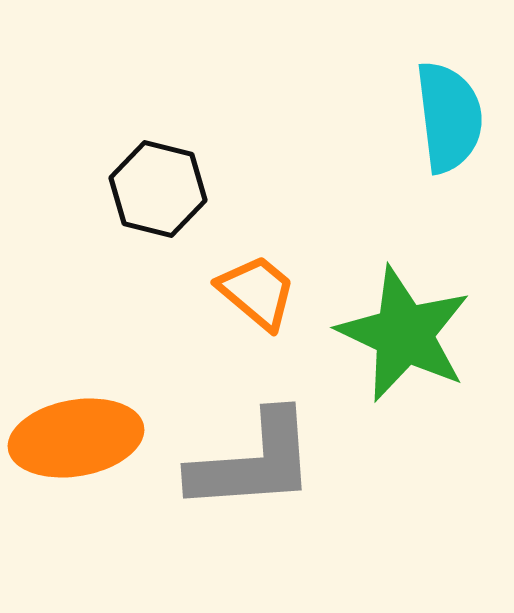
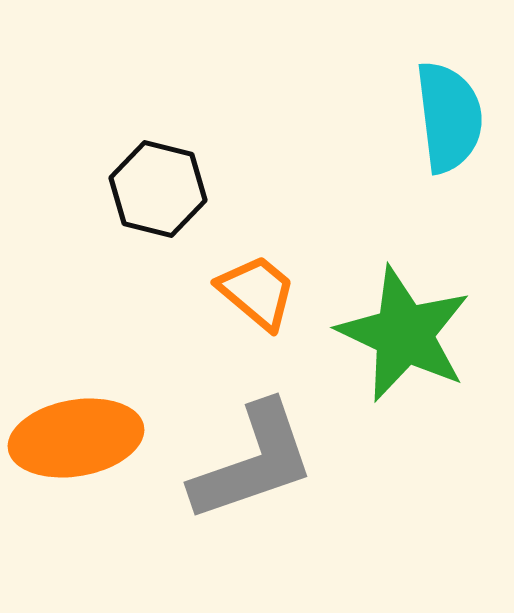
gray L-shape: rotated 15 degrees counterclockwise
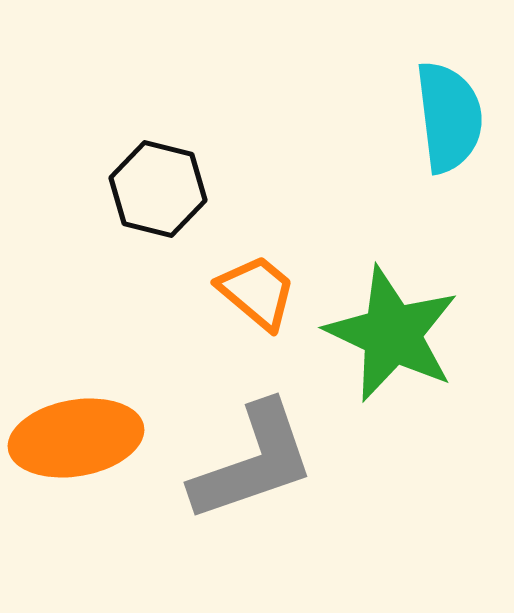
green star: moved 12 px left
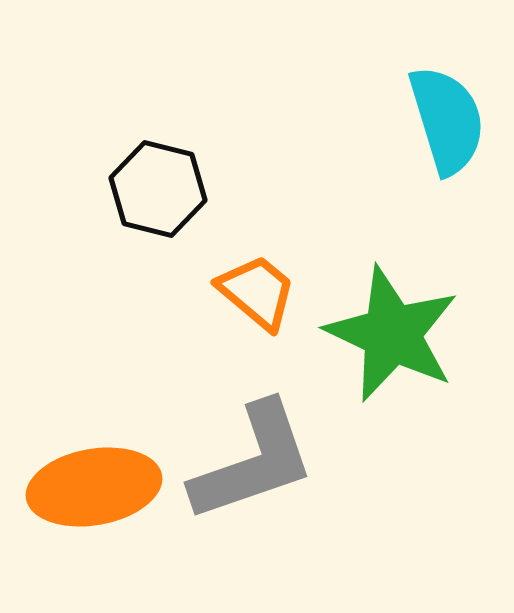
cyan semicircle: moved 2 px left, 3 px down; rotated 10 degrees counterclockwise
orange ellipse: moved 18 px right, 49 px down
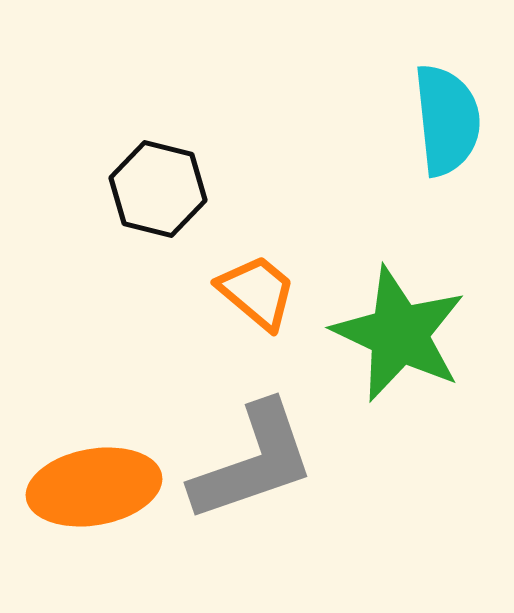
cyan semicircle: rotated 11 degrees clockwise
green star: moved 7 px right
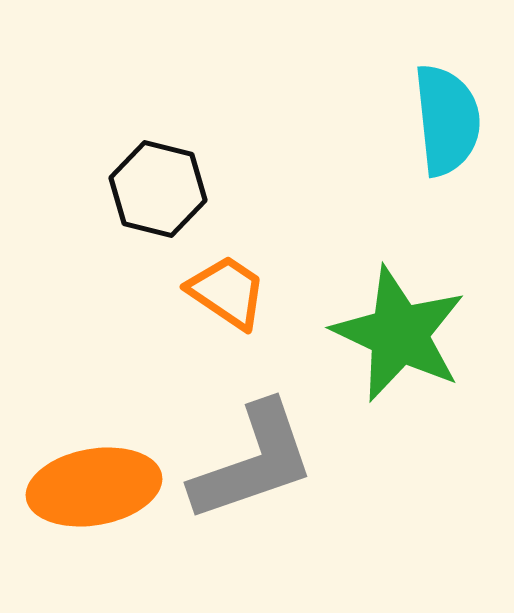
orange trapezoid: moved 30 px left; rotated 6 degrees counterclockwise
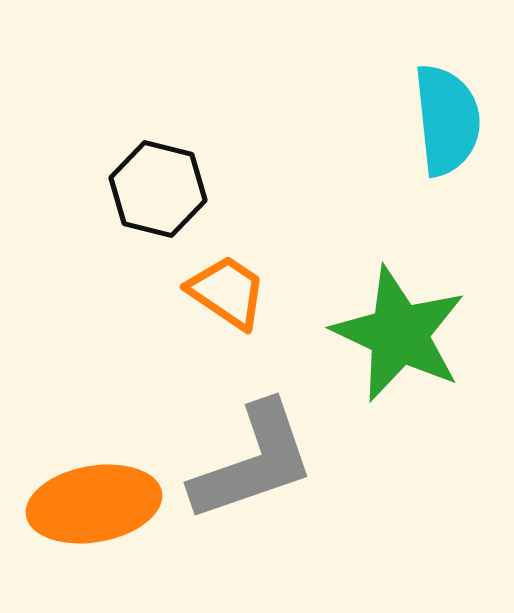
orange ellipse: moved 17 px down
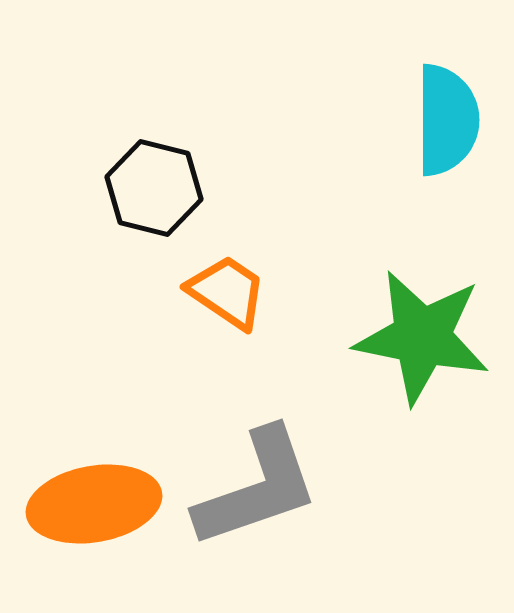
cyan semicircle: rotated 6 degrees clockwise
black hexagon: moved 4 px left, 1 px up
green star: moved 23 px right, 3 px down; rotated 14 degrees counterclockwise
gray L-shape: moved 4 px right, 26 px down
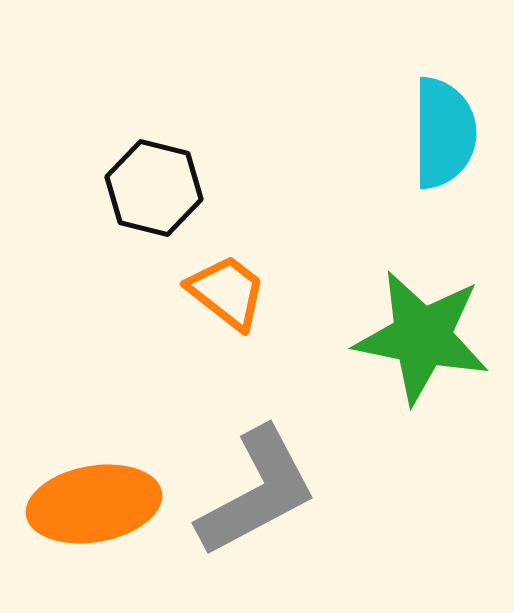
cyan semicircle: moved 3 px left, 13 px down
orange trapezoid: rotated 4 degrees clockwise
gray L-shape: moved 4 px down; rotated 9 degrees counterclockwise
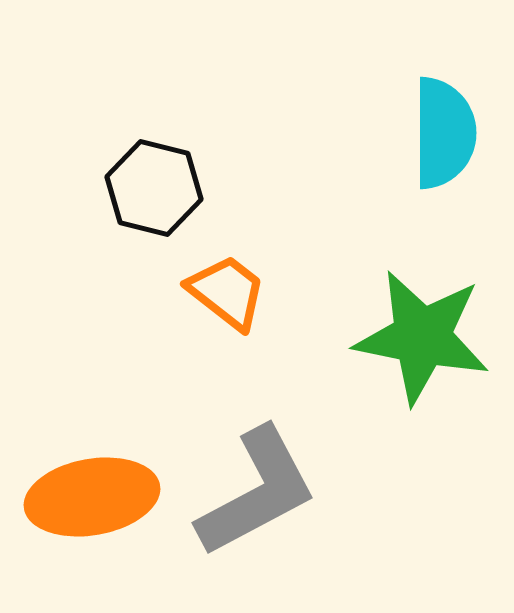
orange ellipse: moved 2 px left, 7 px up
